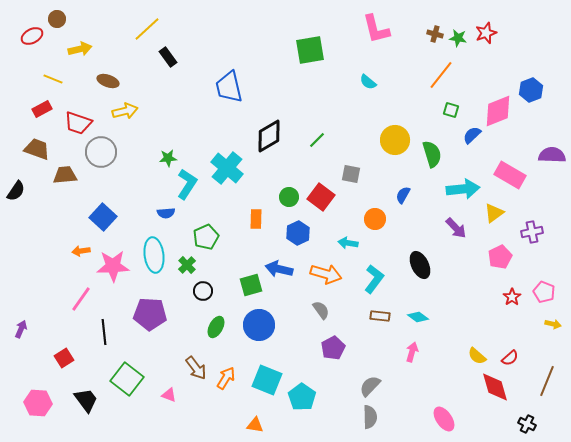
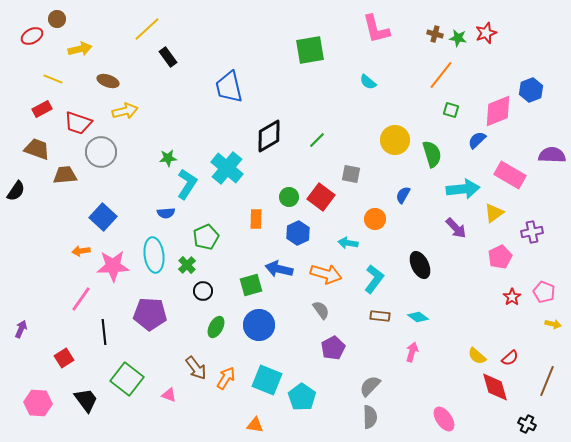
blue semicircle at (472, 135): moved 5 px right, 5 px down
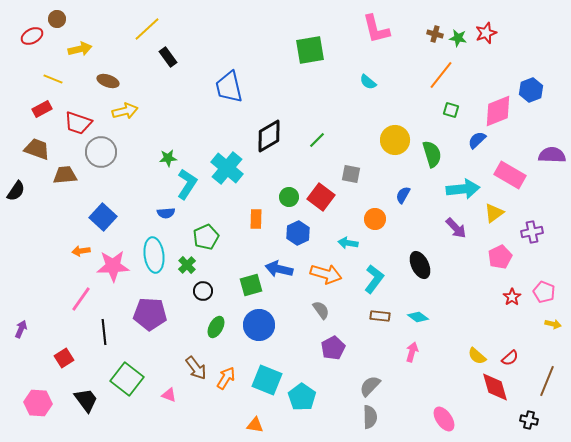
black cross at (527, 424): moved 2 px right, 4 px up; rotated 12 degrees counterclockwise
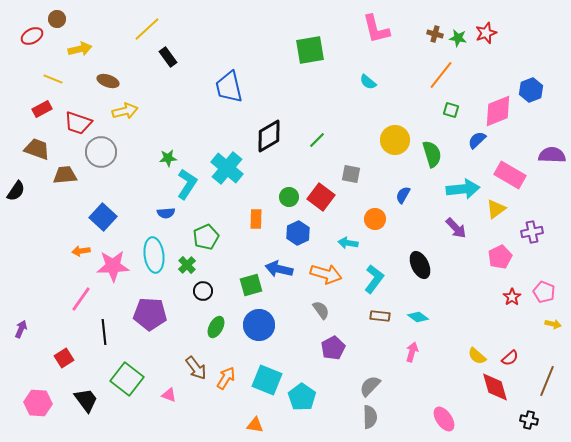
yellow triangle at (494, 213): moved 2 px right, 4 px up
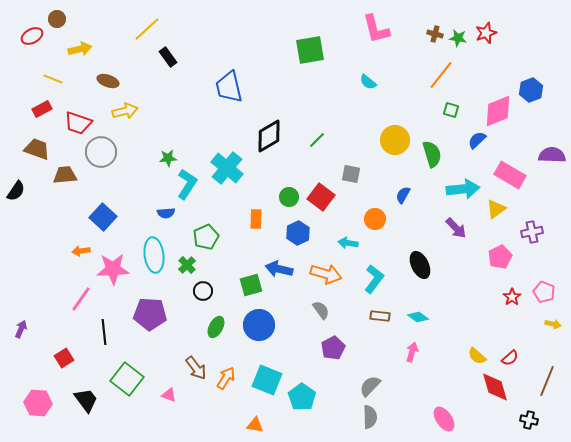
pink star at (113, 266): moved 3 px down
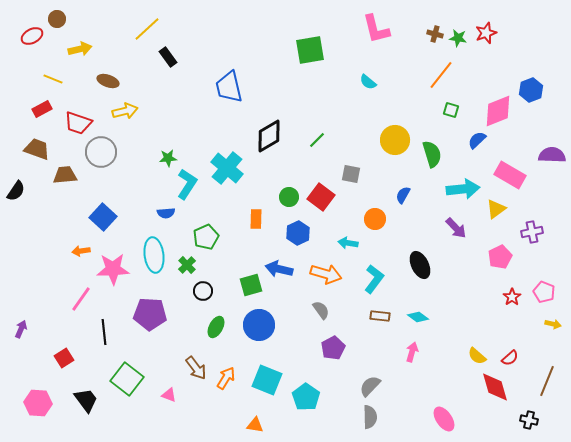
cyan pentagon at (302, 397): moved 4 px right
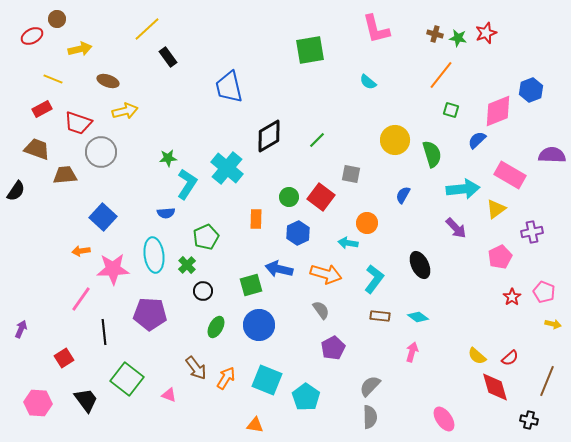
orange circle at (375, 219): moved 8 px left, 4 px down
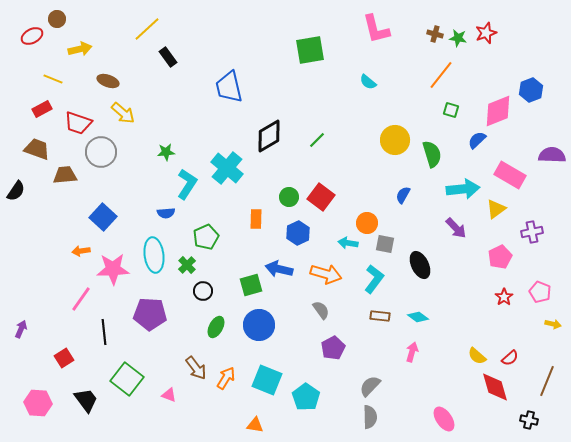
yellow arrow at (125, 111): moved 2 px left, 2 px down; rotated 55 degrees clockwise
green star at (168, 158): moved 2 px left, 6 px up
gray square at (351, 174): moved 34 px right, 70 px down
pink pentagon at (544, 292): moved 4 px left
red star at (512, 297): moved 8 px left
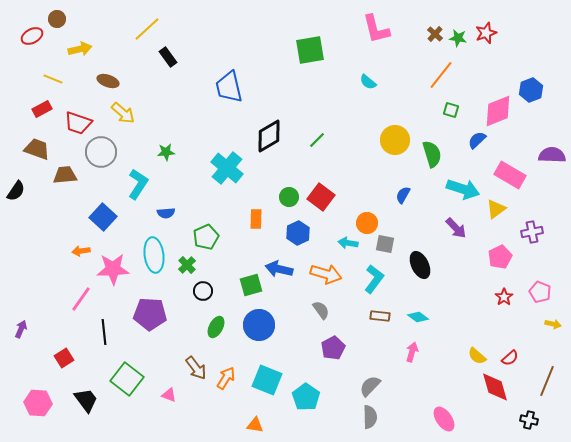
brown cross at (435, 34): rotated 28 degrees clockwise
cyan L-shape at (187, 184): moved 49 px left
cyan arrow at (463, 189): rotated 24 degrees clockwise
